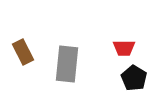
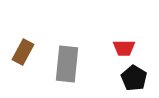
brown rectangle: rotated 55 degrees clockwise
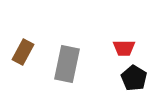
gray rectangle: rotated 6 degrees clockwise
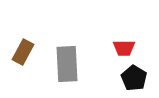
gray rectangle: rotated 15 degrees counterclockwise
